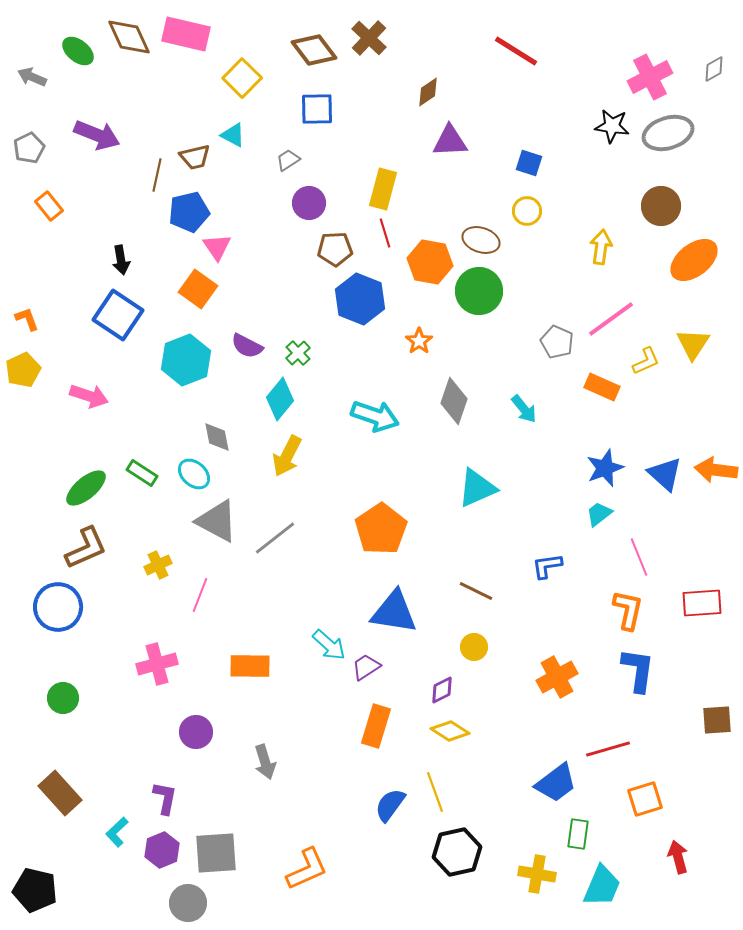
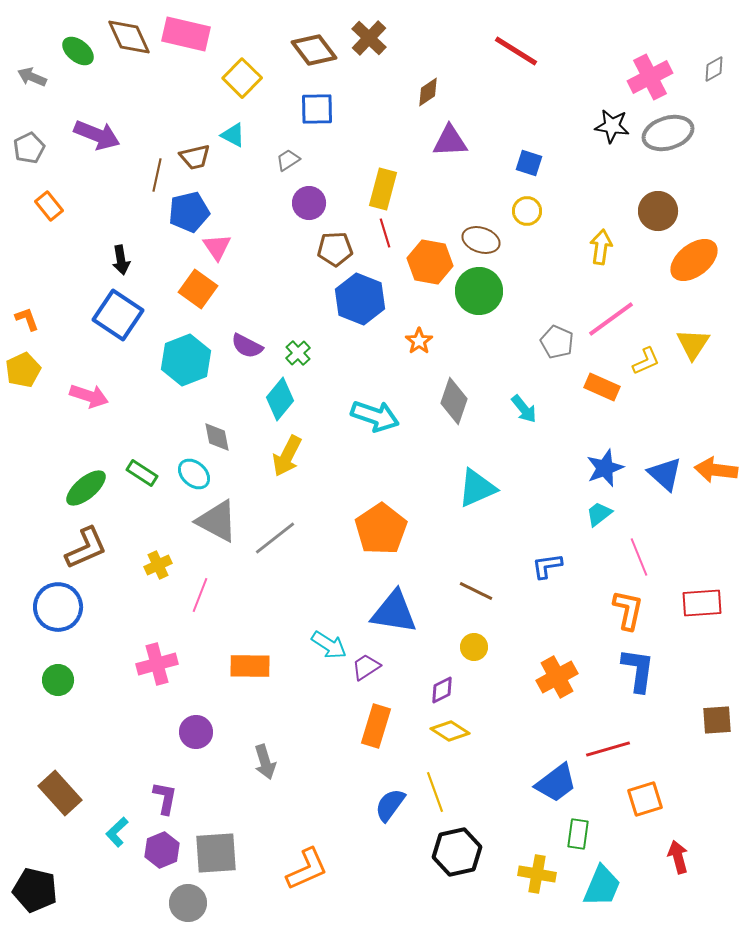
brown circle at (661, 206): moved 3 px left, 5 px down
cyan arrow at (329, 645): rotated 9 degrees counterclockwise
green circle at (63, 698): moved 5 px left, 18 px up
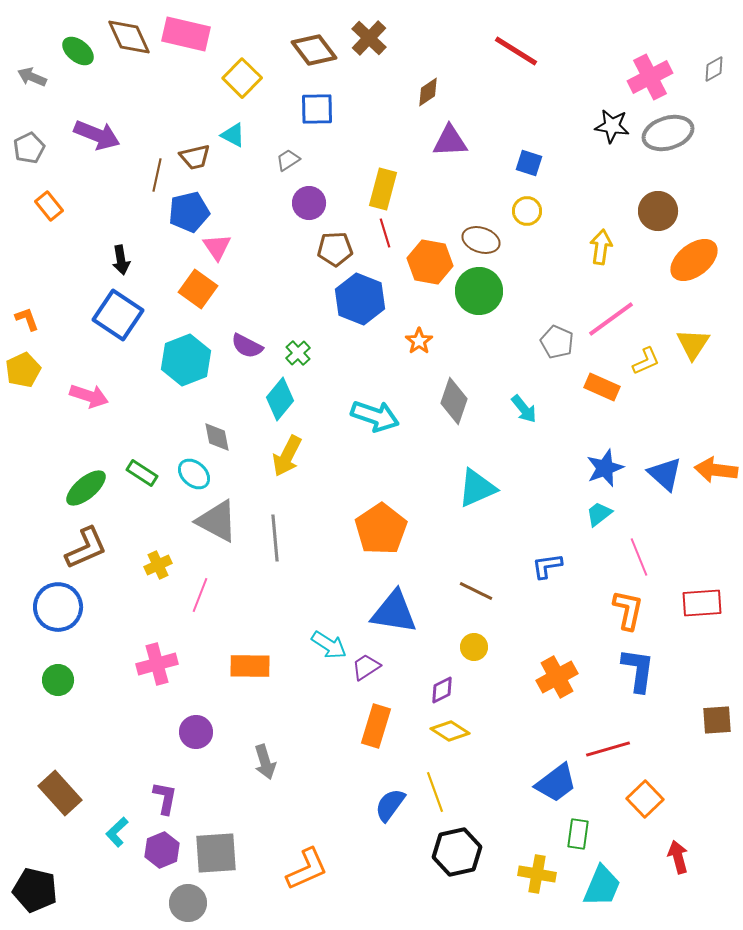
gray line at (275, 538): rotated 57 degrees counterclockwise
orange square at (645, 799): rotated 27 degrees counterclockwise
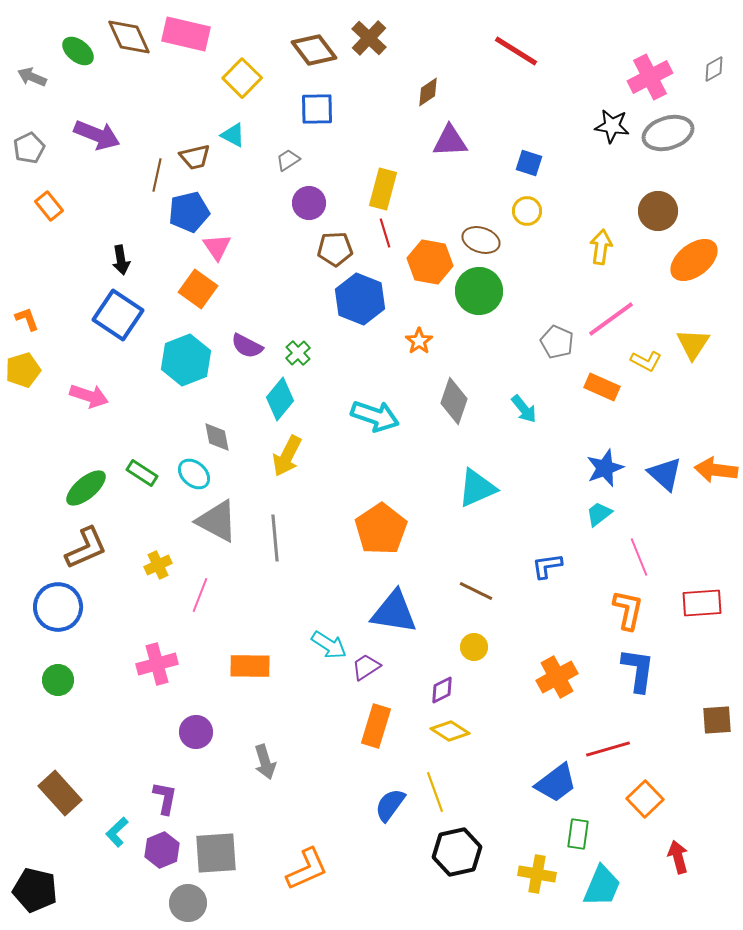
yellow L-shape at (646, 361): rotated 52 degrees clockwise
yellow pentagon at (23, 370): rotated 8 degrees clockwise
